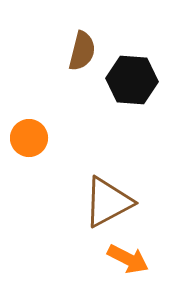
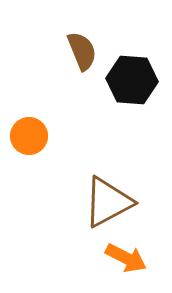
brown semicircle: rotated 36 degrees counterclockwise
orange circle: moved 2 px up
orange arrow: moved 2 px left, 1 px up
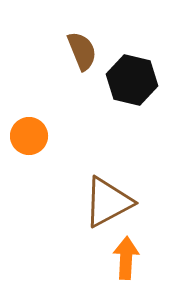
black hexagon: rotated 9 degrees clockwise
orange arrow: rotated 114 degrees counterclockwise
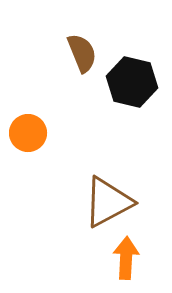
brown semicircle: moved 2 px down
black hexagon: moved 2 px down
orange circle: moved 1 px left, 3 px up
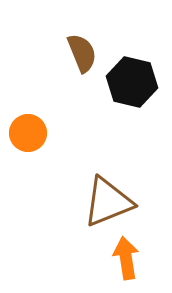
brown triangle: rotated 6 degrees clockwise
orange arrow: rotated 12 degrees counterclockwise
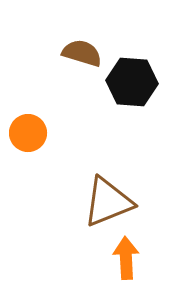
brown semicircle: rotated 51 degrees counterclockwise
black hexagon: rotated 9 degrees counterclockwise
orange arrow: rotated 6 degrees clockwise
